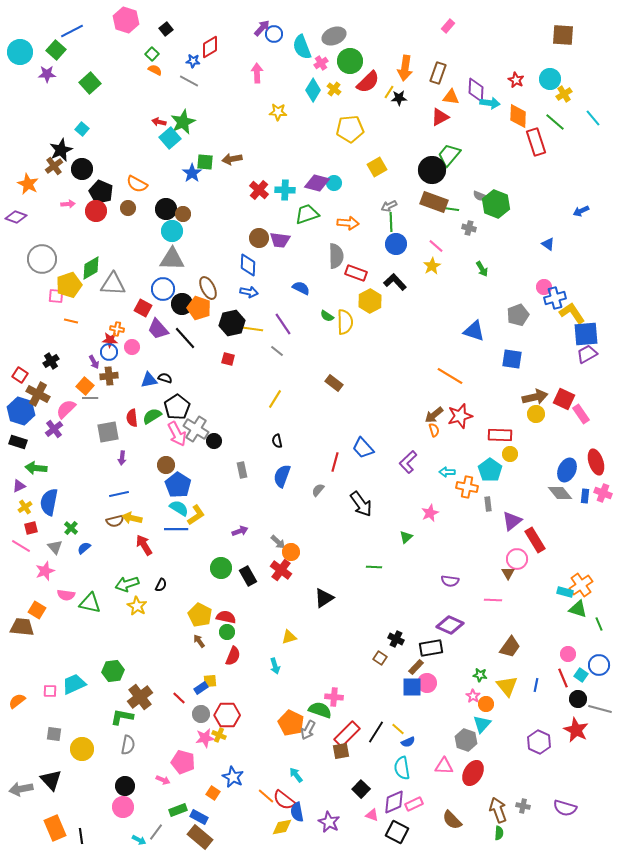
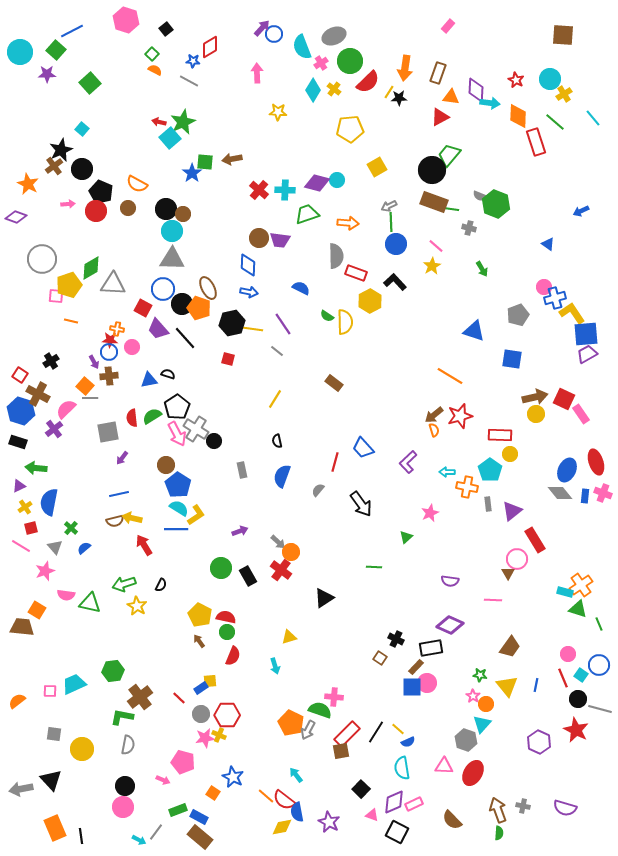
cyan circle at (334, 183): moved 3 px right, 3 px up
black semicircle at (165, 378): moved 3 px right, 4 px up
purple arrow at (122, 458): rotated 32 degrees clockwise
purple triangle at (512, 521): moved 10 px up
green arrow at (127, 584): moved 3 px left
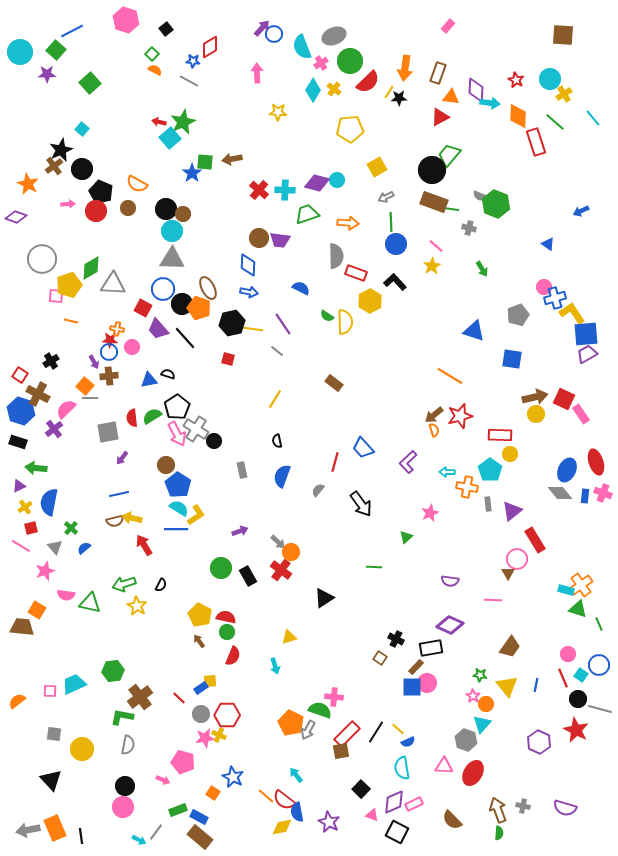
gray arrow at (389, 206): moved 3 px left, 9 px up
cyan rectangle at (565, 592): moved 1 px right, 2 px up
gray arrow at (21, 789): moved 7 px right, 41 px down
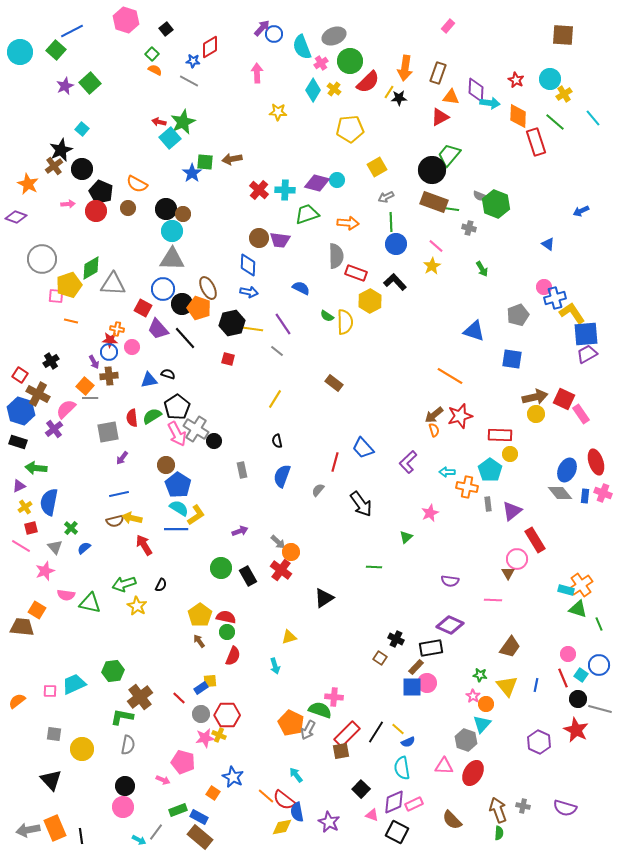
purple star at (47, 74): moved 18 px right, 12 px down; rotated 24 degrees counterclockwise
yellow pentagon at (200, 615): rotated 10 degrees clockwise
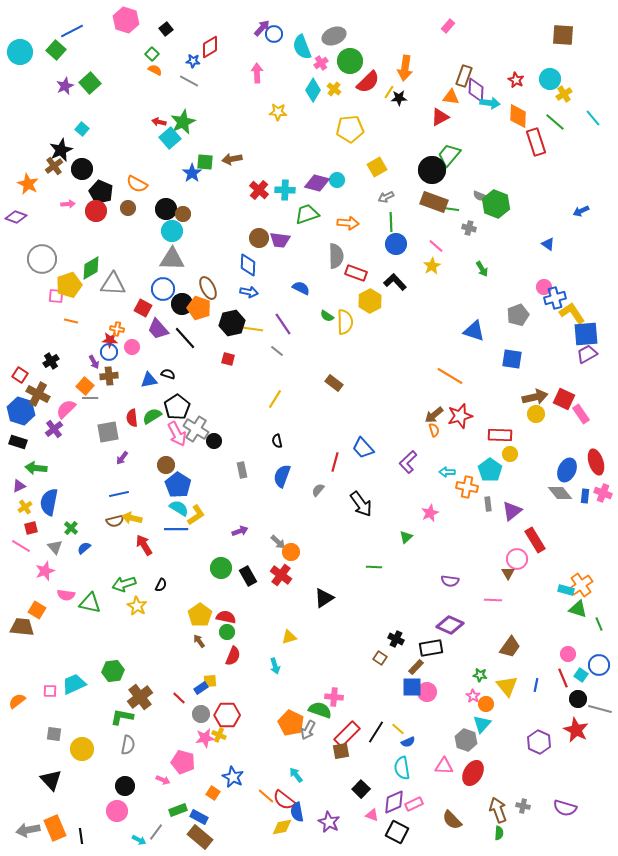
brown rectangle at (438, 73): moved 26 px right, 3 px down
red cross at (281, 570): moved 5 px down
pink circle at (427, 683): moved 9 px down
pink circle at (123, 807): moved 6 px left, 4 px down
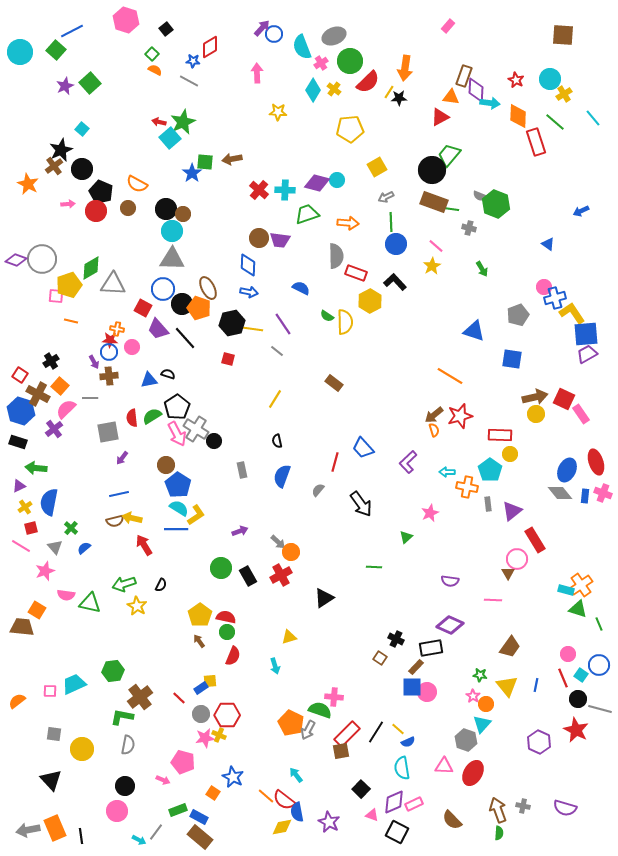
purple diamond at (16, 217): moved 43 px down
orange square at (85, 386): moved 25 px left
red cross at (281, 575): rotated 25 degrees clockwise
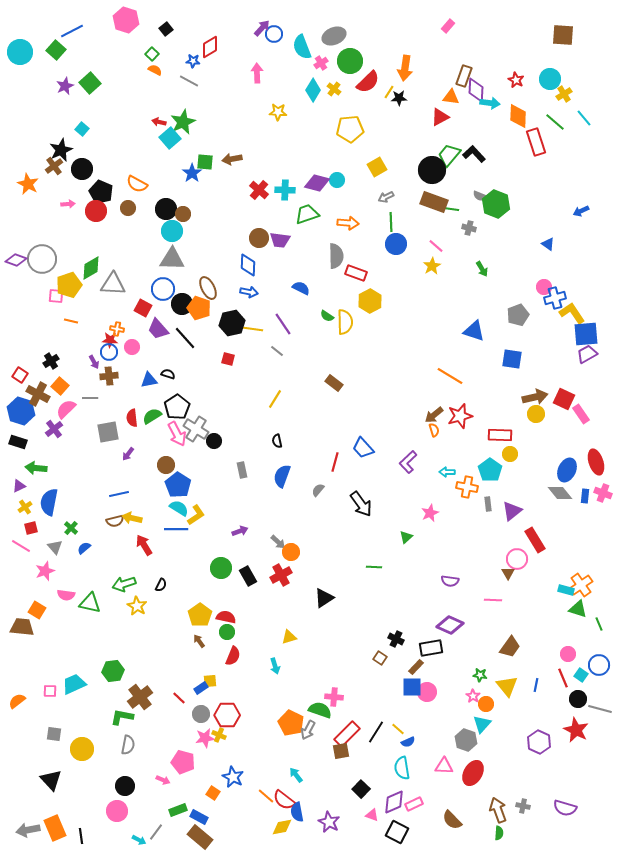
cyan line at (593, 118): moved 9 px left
black L-shape at (395, 282): moved 79 px right, 128 px up
purple arrow at (122, 458): moved 6 px right, 4 px up
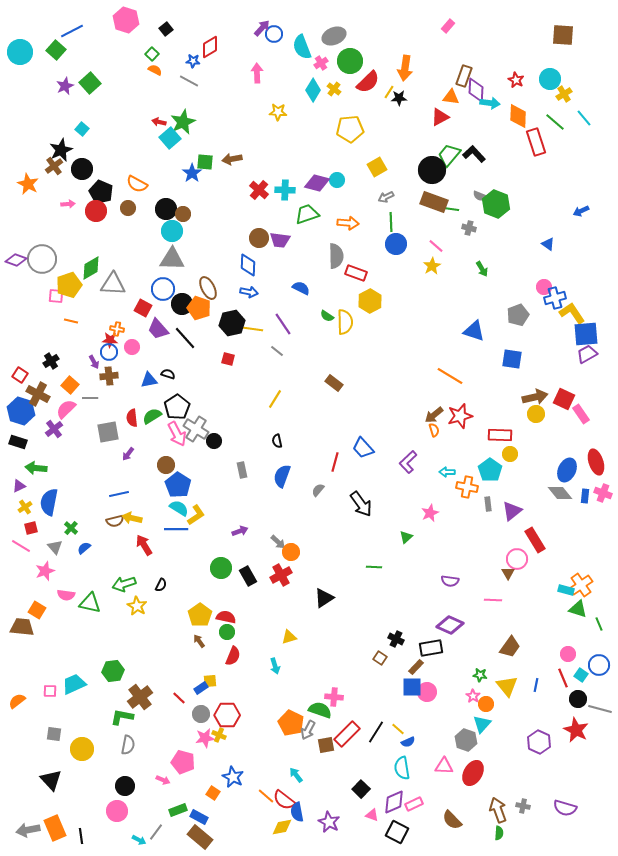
orange square at (60, 386): moved 10 px right, 1 px up
brown square at (341, 751): moved 15 px left, 6 px up
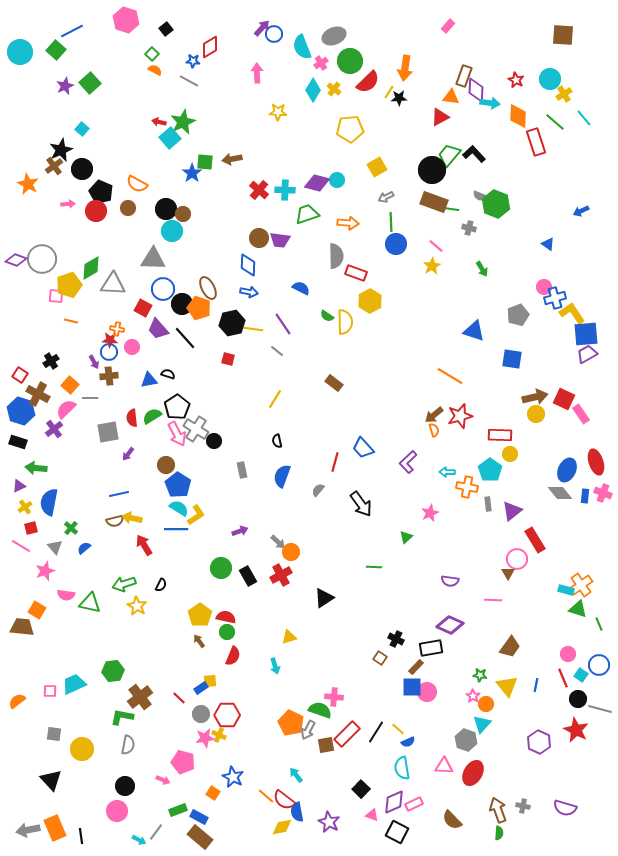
gray triangle at (172, 259): moved 19 px left
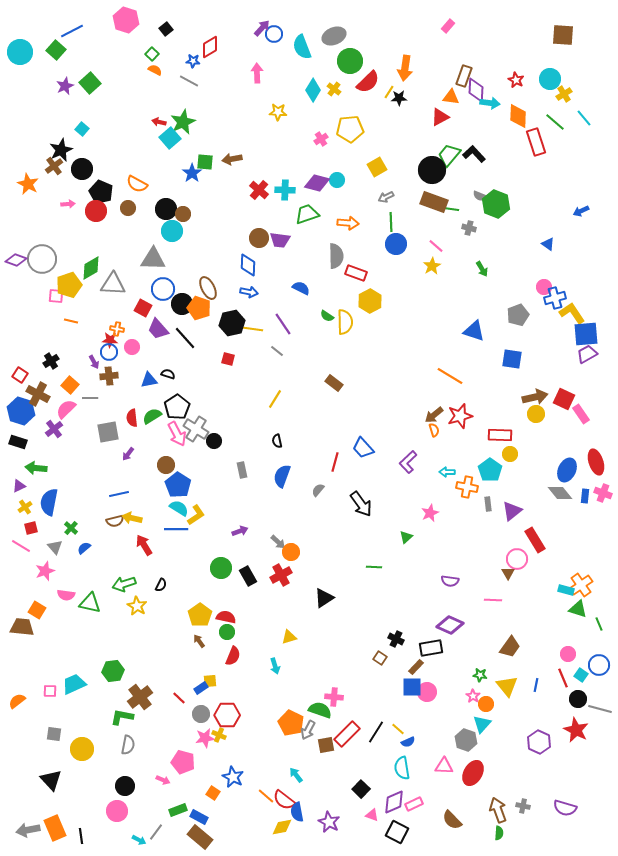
pink cross at (321, 63): moved 76 px down
